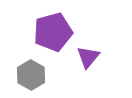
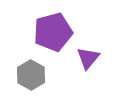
purple triangle: moved 1 px down
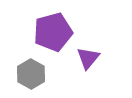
gray hexagon: moved 1 px up
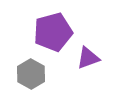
purple triangle: rotated 30 degrees clockwise
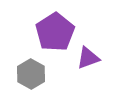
purple pentagon: moved 2 px right; rotated 18 degrees counterclockwise
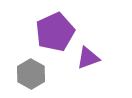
purple pentagon: rotated 9 degrees clockwise
